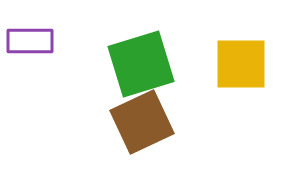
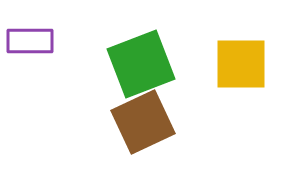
green square: rotated 4 degrees counterclockwise
brown square: moved 1 px right
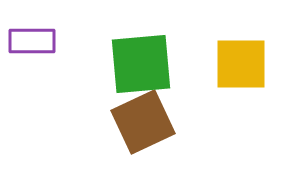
purple rectangle: moved 2 px right
green square: rotated 16 degrees clockwise
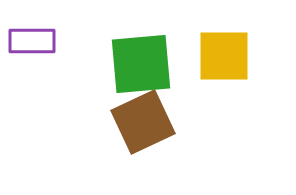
yellow square: moved 17 px left, 8 px up
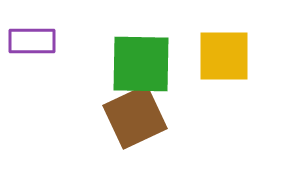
green square: rotated 6 degrees clockwise
brown square: moved 8 px left, 5 px up
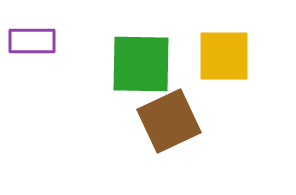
brown square: moved 34 px right, 4 px down
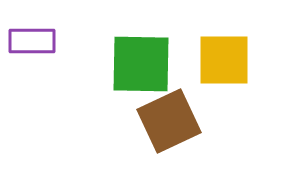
yellow square: moved 4 px down
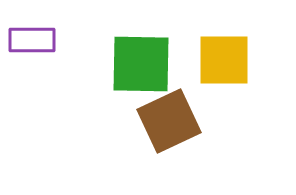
purple rectangle: moved 1 px up
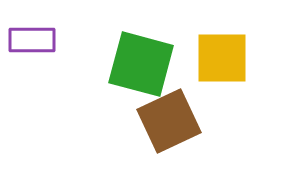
yellow square: moved 2 px left, 2 px up
green square: rotated 14 degrees clockwise
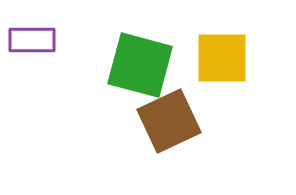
green square: moved 1 px left, 1 px down
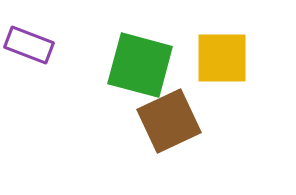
purple rectangle: moved 3 px left, 5 px down; rotated 21 degrees clockwise
